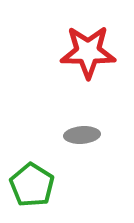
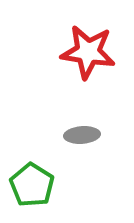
red star: rotated 8 degrees clockwise
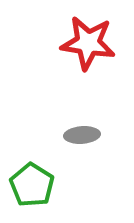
red star: moved 9 px up
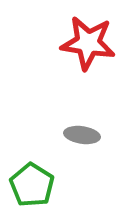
gray ellipse: rotated 12 degrees clockwise
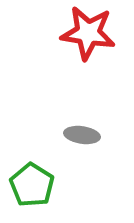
red star: moved 10 px up
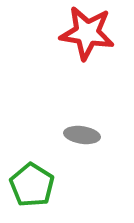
red star: moved 1 px left
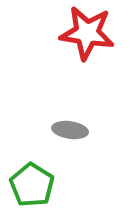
gray ellipse: moved 12 px left, 5 px up
